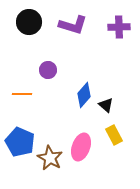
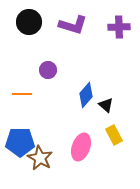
blue diamond: moved 2 px right
blue pentagon: rotated 24 degrees counterclockwise
brown star: moved 10 px left
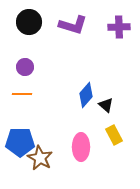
purple circle: moved 23 px left, 3 px up
pink ellipse: rotated 20 degrees counterclockwise
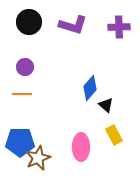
blue diamond: moved 4 px right, 7 px up
brown star: moved 2 px left; rotated 20 degrees clockwise
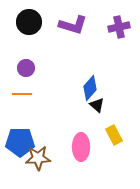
purple cross: rotated 10 degrees counterclockwise
purple circle: moved 1 px right, 1 px down
black triangle: moved 9 px left
brown star: rotated 20 degrees clockwise
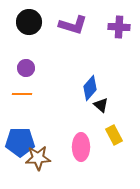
purple cross: rotated 15 degrees clockwise
black triangle: moved 4 px right
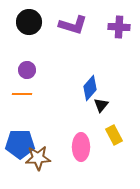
purple circle: moved 1 px right, 2 px down
black triangle: rotated 28 degrees clockwise
blue pentagon: moved 2 px down
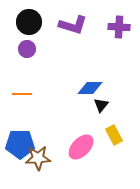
purple circle: moved 21 px up
blue diamond: rotated 50 degrees clockwise
pink ellipse: rotated 44 degrees clockwise
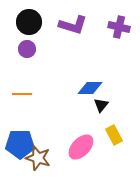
purple cross: rotated 10 degrees clockwise
brown star: rotated 20 degrees clockwise
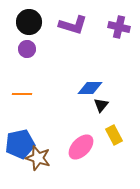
blue pentagon: rotated 12 degrees counterclockwise
